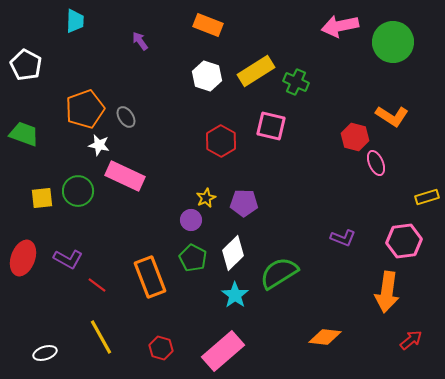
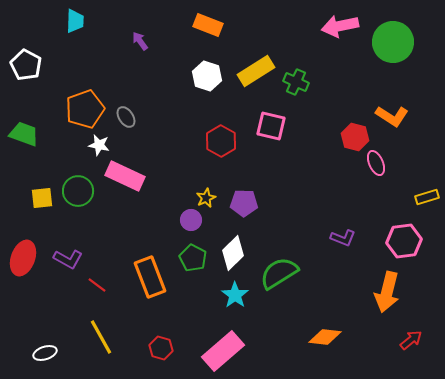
orange arrow at (387, 292): rotated 6 degrees clockwise
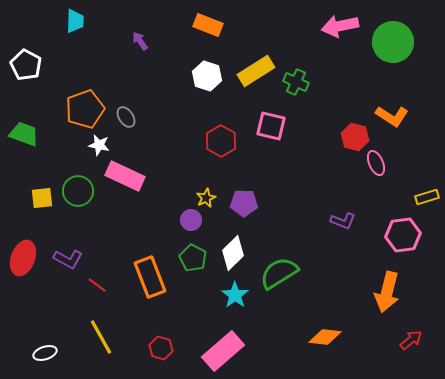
purple L-shape at (343, 238): moved 17 px up
pink hexagon at (404, 241): moved 1 px left, 6 px up
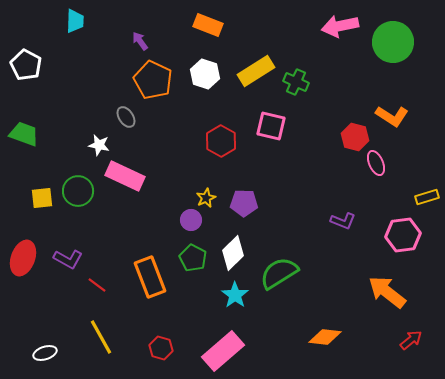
white hexagon at (207, 76): moved 2 px left, 2 px up
orange pentagon at (85, 109): moved 68 px right, 29 px up; rotated 27 degrees counterclockwise
orange arrow at (387, 292): rotated 114 degrees clockwise
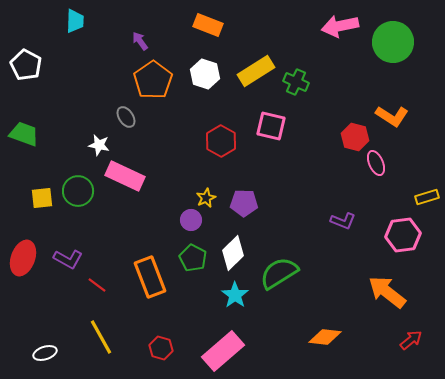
orange pentagon at (153, 80): rotated 12 degrees clockwise
